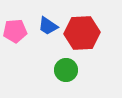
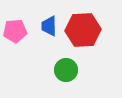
blue trapezoid: moved 1 px right; rotated 55 degrees clockwise
red hexagon: moved 1 px right, 3 px up
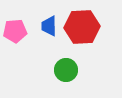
red hexagon: moved 1 px left, 3 px up
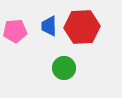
green circle: moved 2 px left, 2 px up
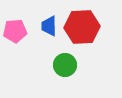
green circle: moved 1 px right, 3 px up
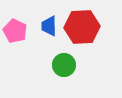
pink pentagon: rotated 30 degrees clockwise
green circle: moved 1 px left
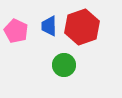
red hexagon: rotated 16 degrees counterclockwise
pink pentagon: moved 1 px right
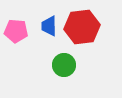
red hexagon: rotated 12 degrees clockwise
pink pentagon: rotated 20 degrees counterclockwise
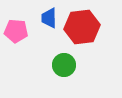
blue trapezoid: moved 8 px up
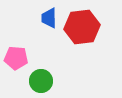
pink pentagon: moved 27 px down
green circle: moved 23 px left, 16 px down
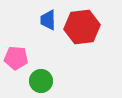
blue trapezoid: moved 1 px left, 2 px down
